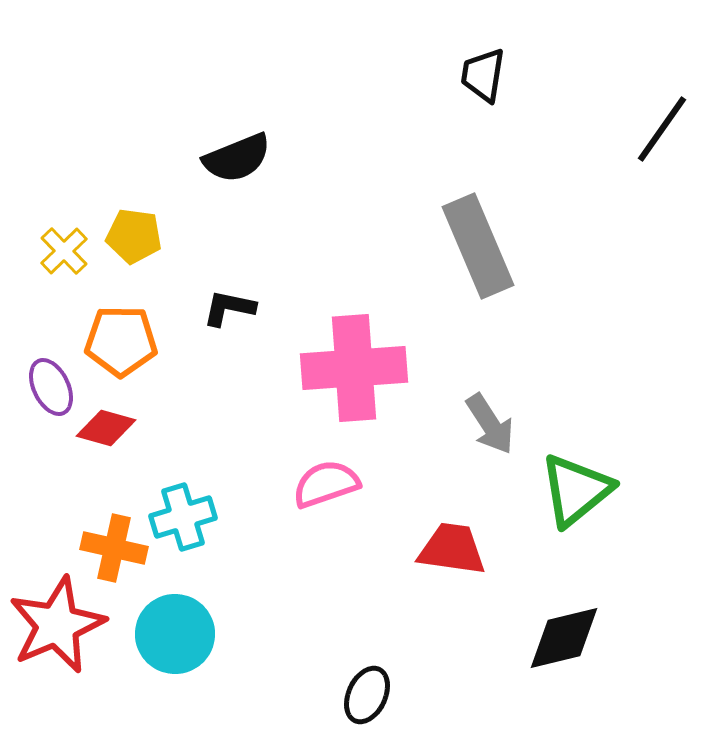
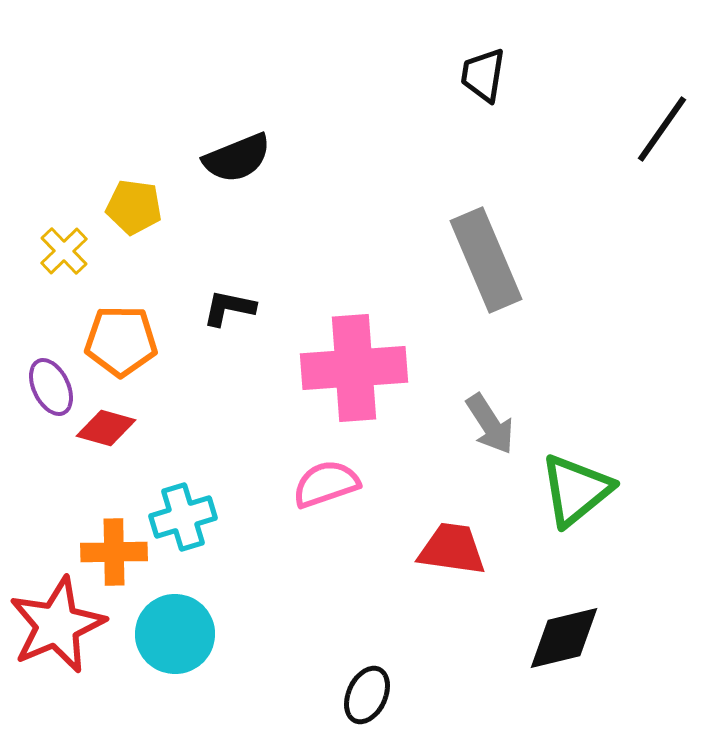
yellow pentagon: moved 29 px up
gray rectangle: moved 8 px right, 14 px down
orange cross: moved 4 px down; rotated 14 degrees counterclockwise
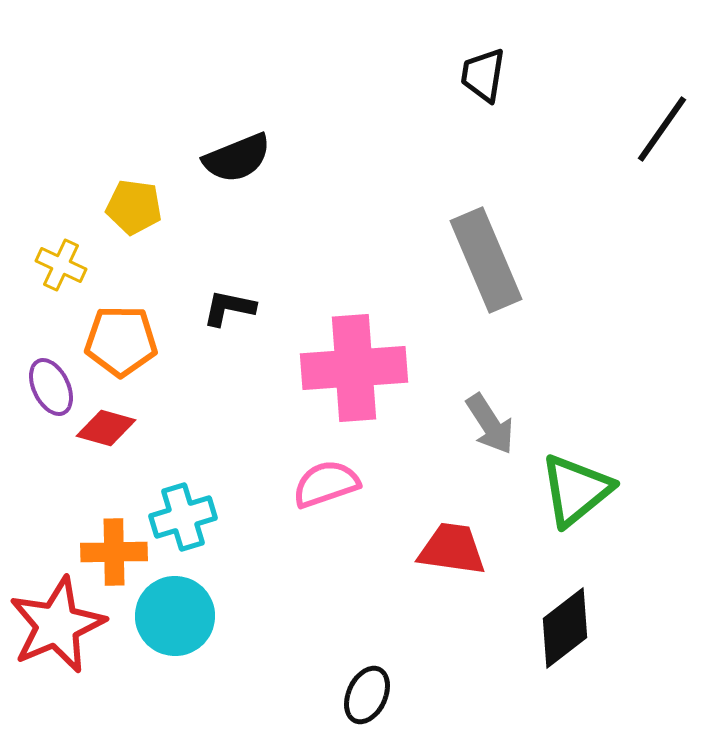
yellow cross: moved 3 px left, 14 px down; rotated 21 degrees counterclockwise
cyan circle: moved 18 px up
black diamond: moved 1 px right, 10 px up; rotated 24 degrees counterclockwise
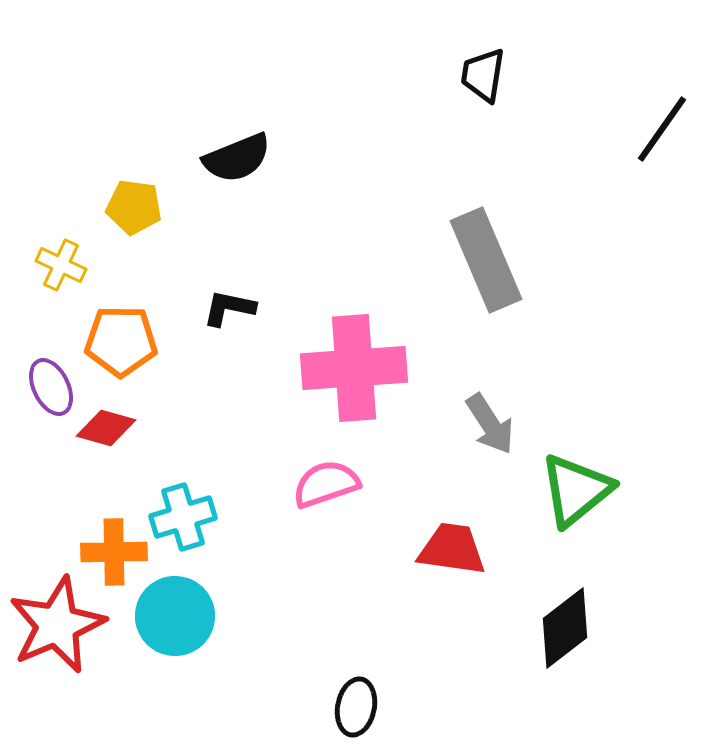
black ellipse: moved 11 px left, 12 px down; rotated 14 degrees counterclockwise
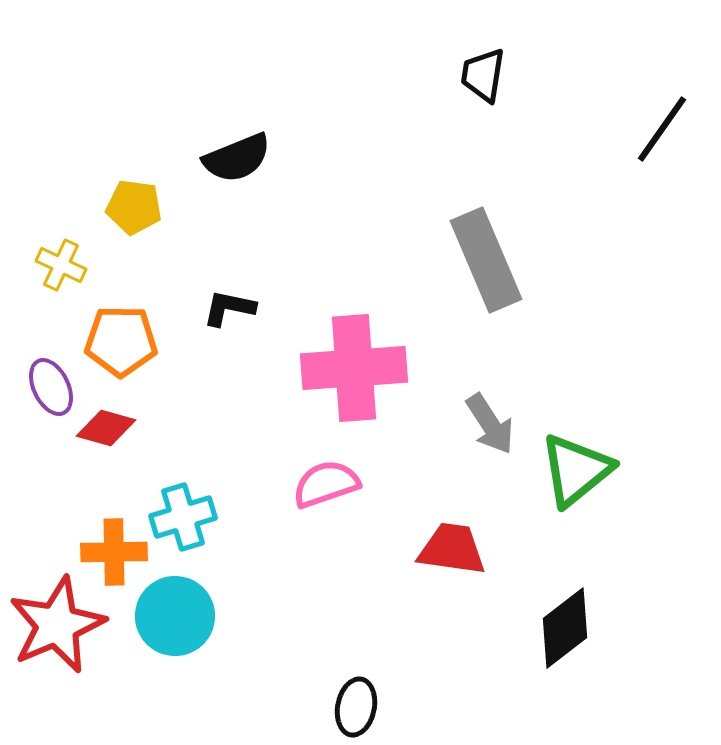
green triangle: moved 20 px up
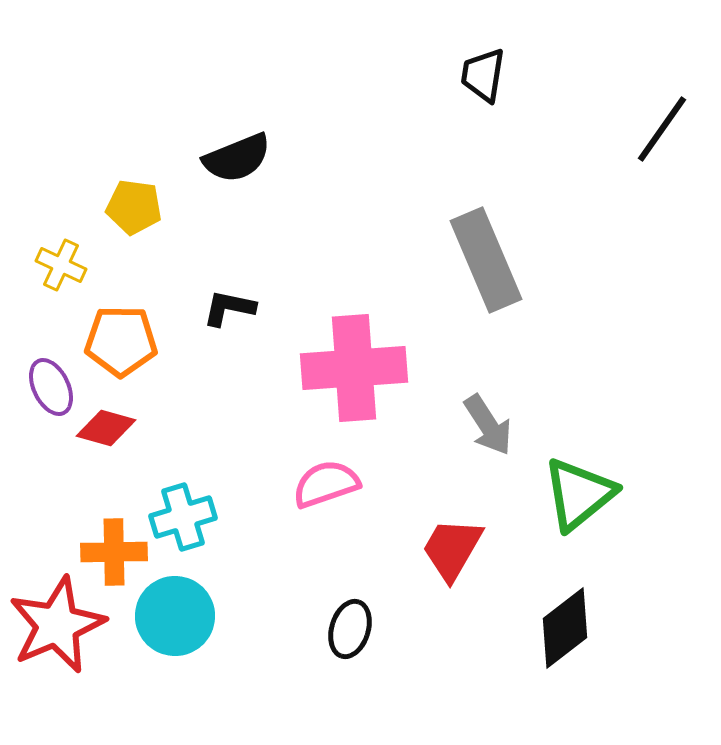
gray arrow: moved 2 px left, 1 px down
green triangle: moved 3 px right, 24 px down
red trapezoid: rotated 68 degrees counterclockwise
black ellipse: moved 6 px left, 78 px up; rotated 6 degrees clockwise
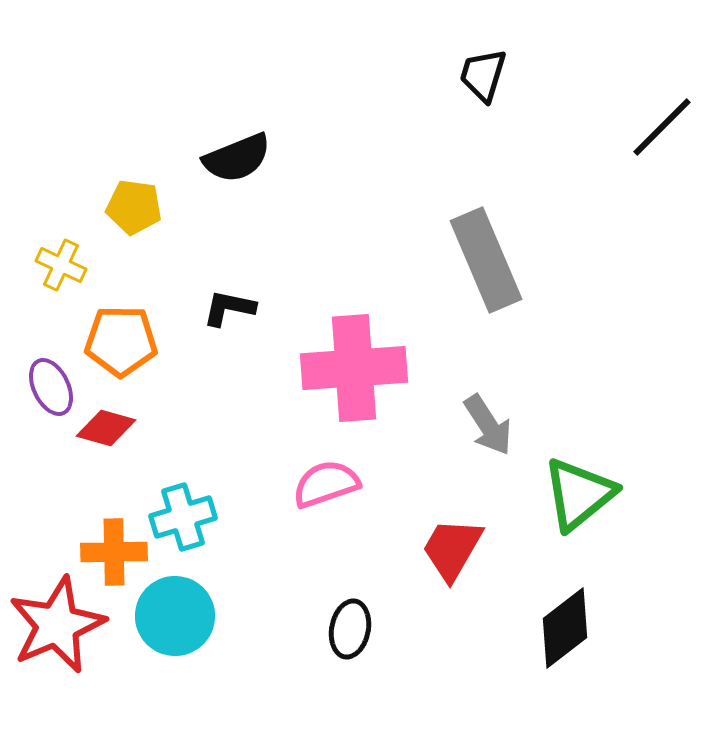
black trapezoid: rotated 8 degrees clockwise
black line: moved 2 px up; rotated 10 degrees clockwise
black ellipse: rotated 6 degrees counterclockwise
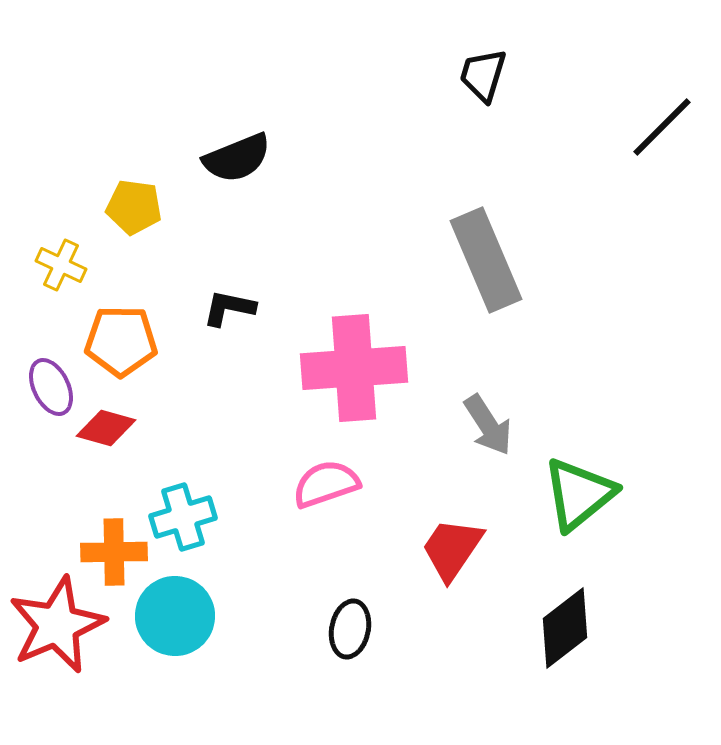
red trapezoid: rotated 4 degrees clockwise
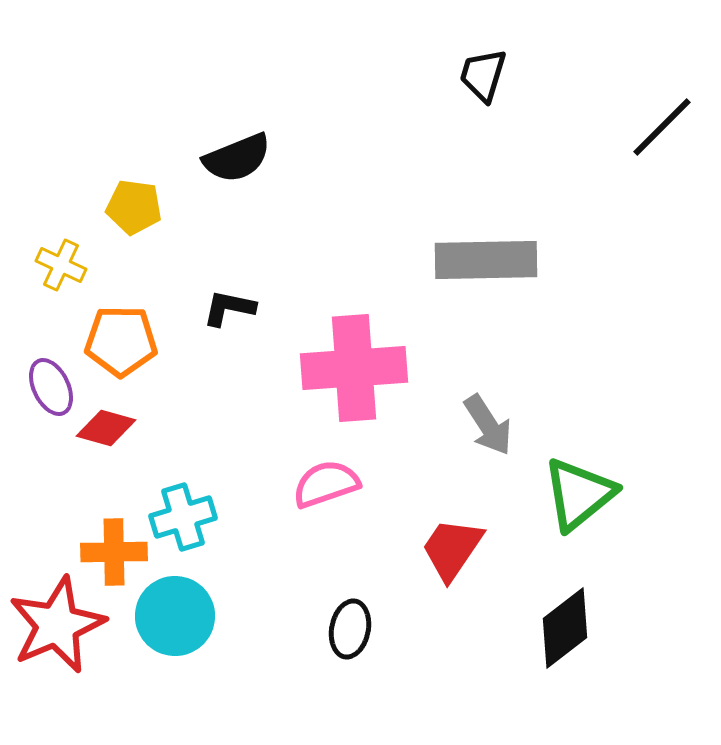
gray rectangle: rotated 68 degrees counterclockwise
